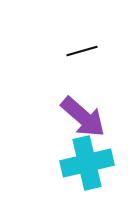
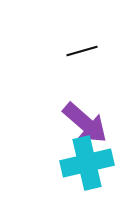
purple arrow: moved 2 px right, 6 px down
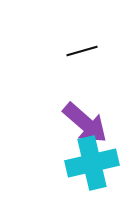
cyan cross: moved 5 px right
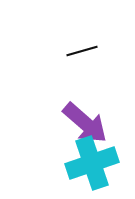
cyan cross: rotated 6 degrees counterclockwise
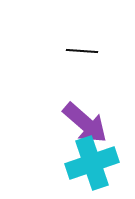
black line: rotated 20 degrees clockwise
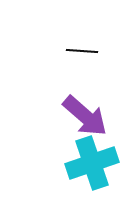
purple arrow: moved 7 px up
